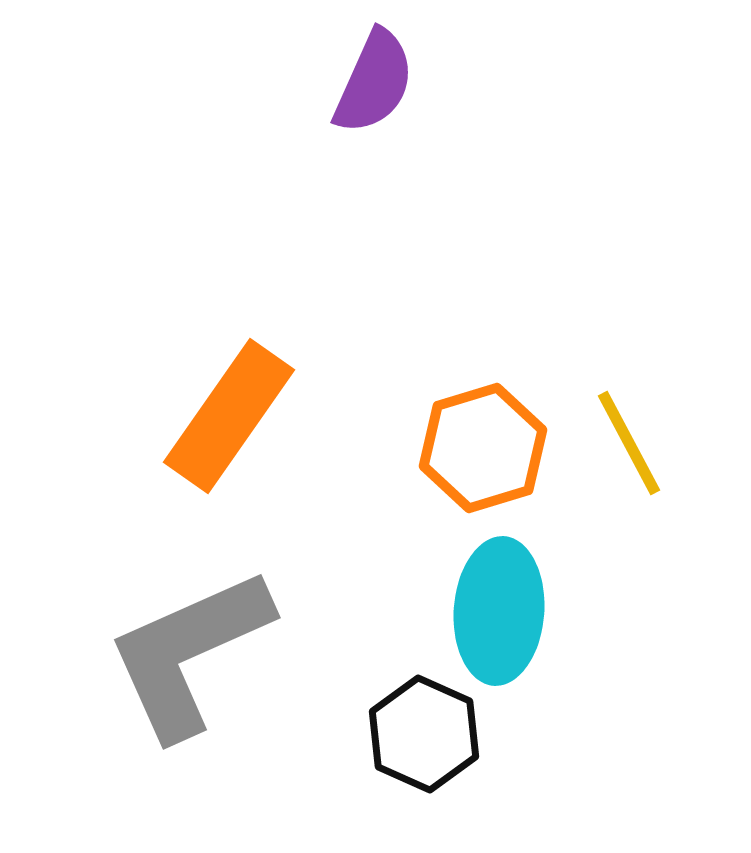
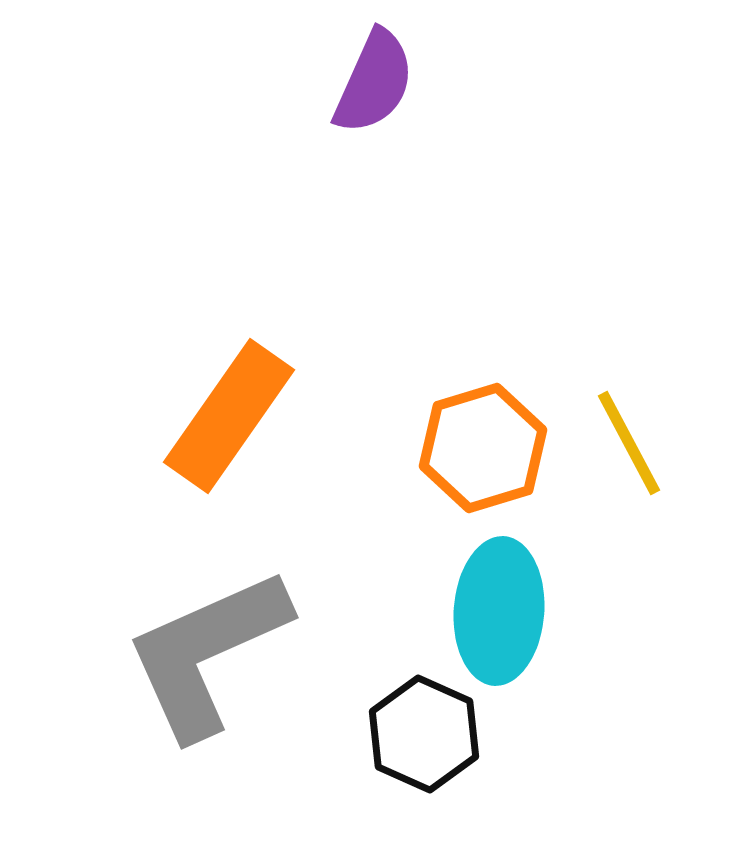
gray L-shape: moved 18 px right
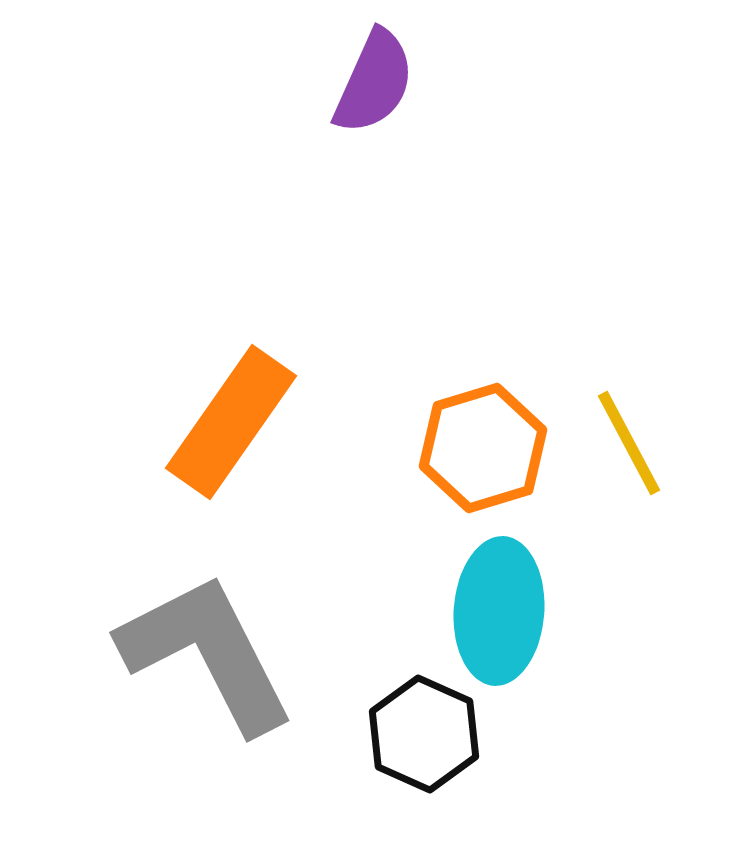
orange rectangle: moved 2 px right, 6 px down
gray L-shape: rotated 87 degrees clockwise
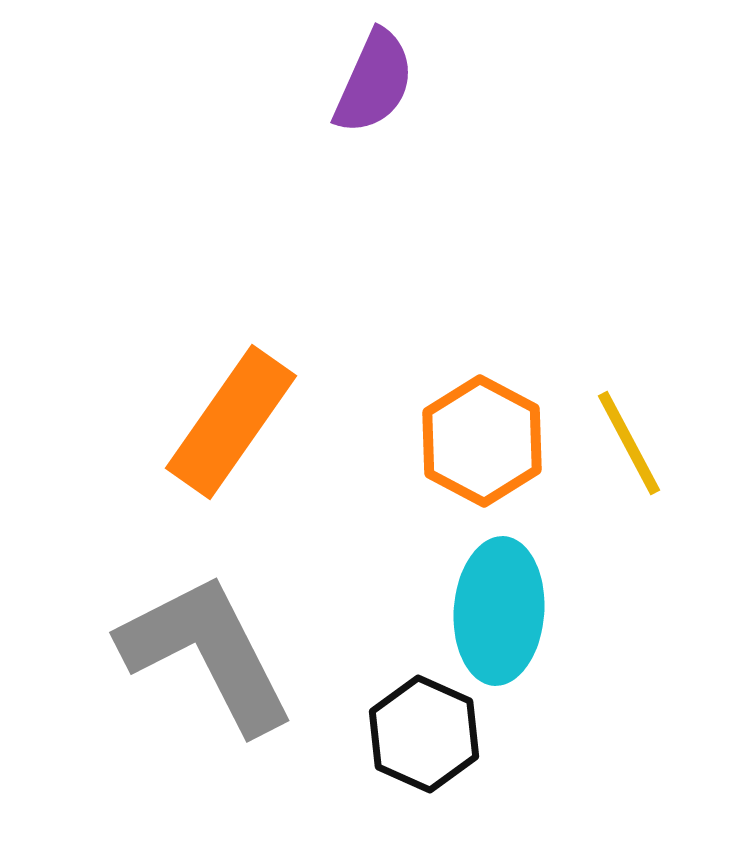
orange hexagon: moved 1 px left, 7 px up; rotated 15 degrees counterclockwise
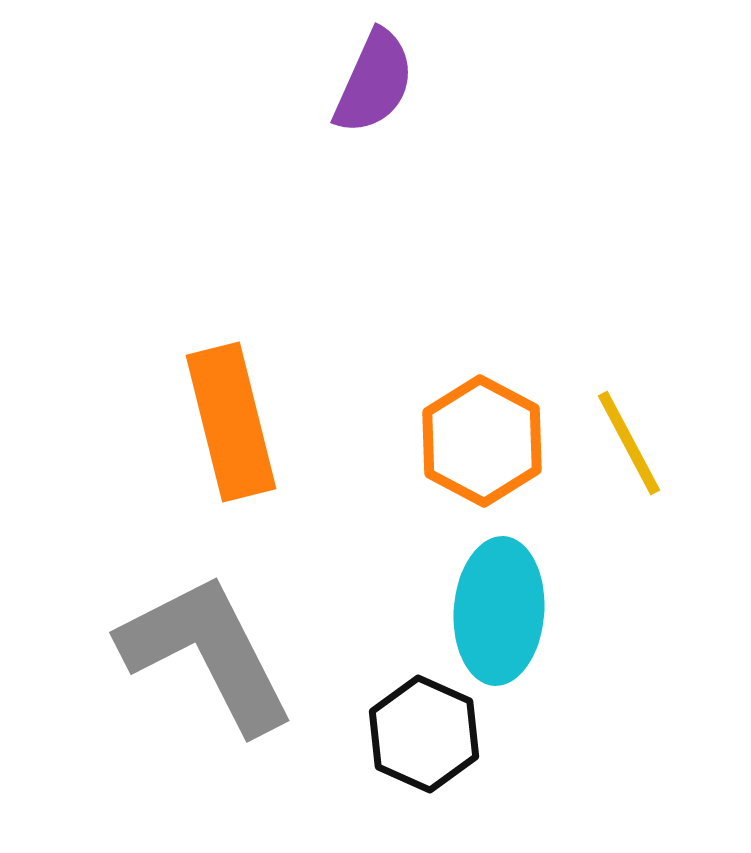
orange rectangle: rotated 49 degrees counterclockwise
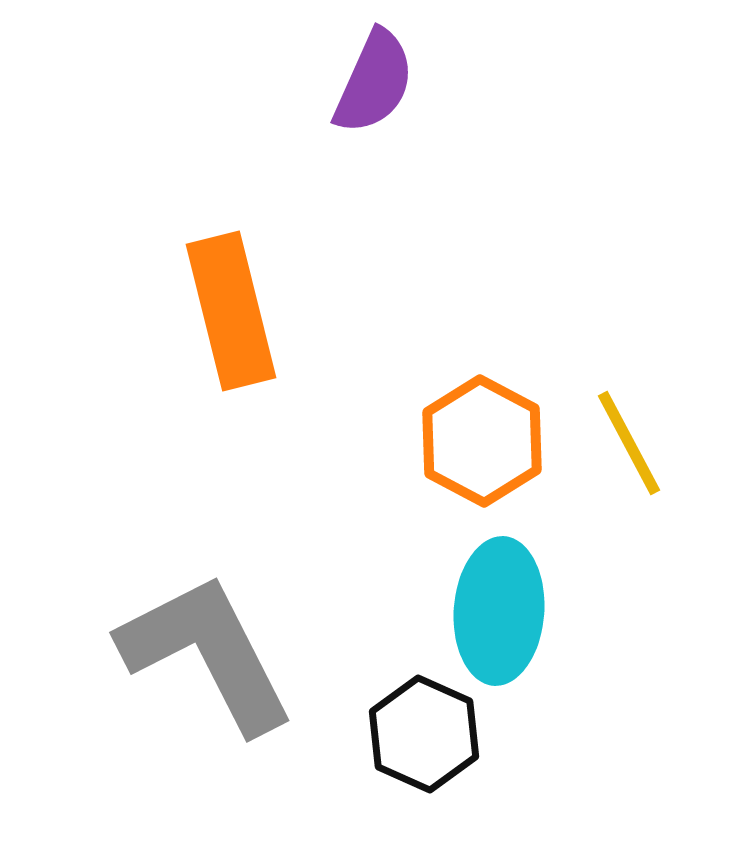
orange rectangle: moved 111 px up
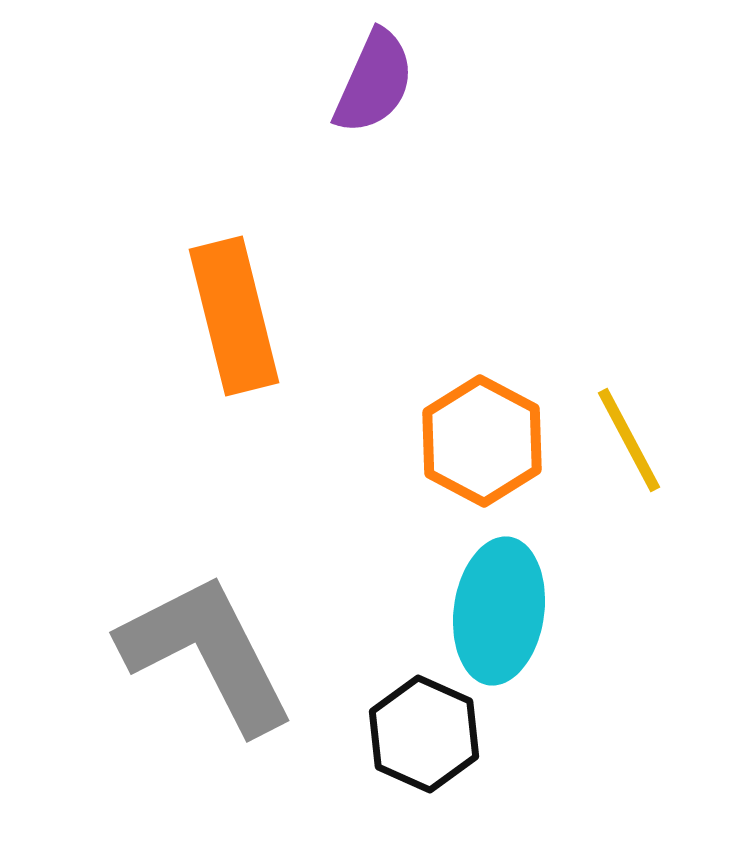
orange rectangle: moved 3 px right, 5 px down
yellow line: moved 3 px up
cyan ellipse: rotated 4 degrees clockwise
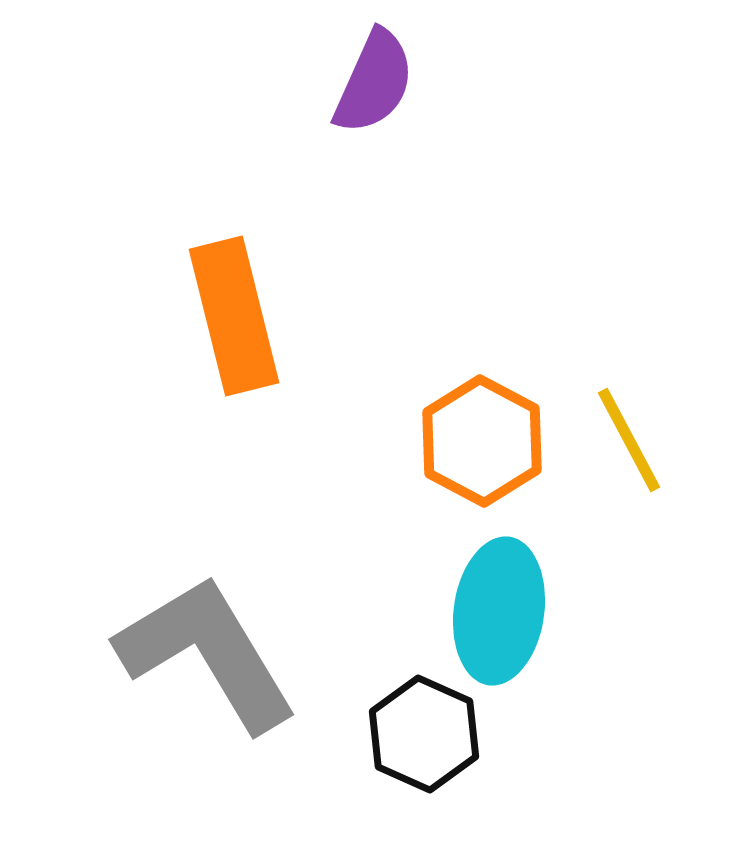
gray L-shape: rotated 4 degrees counterclockwise
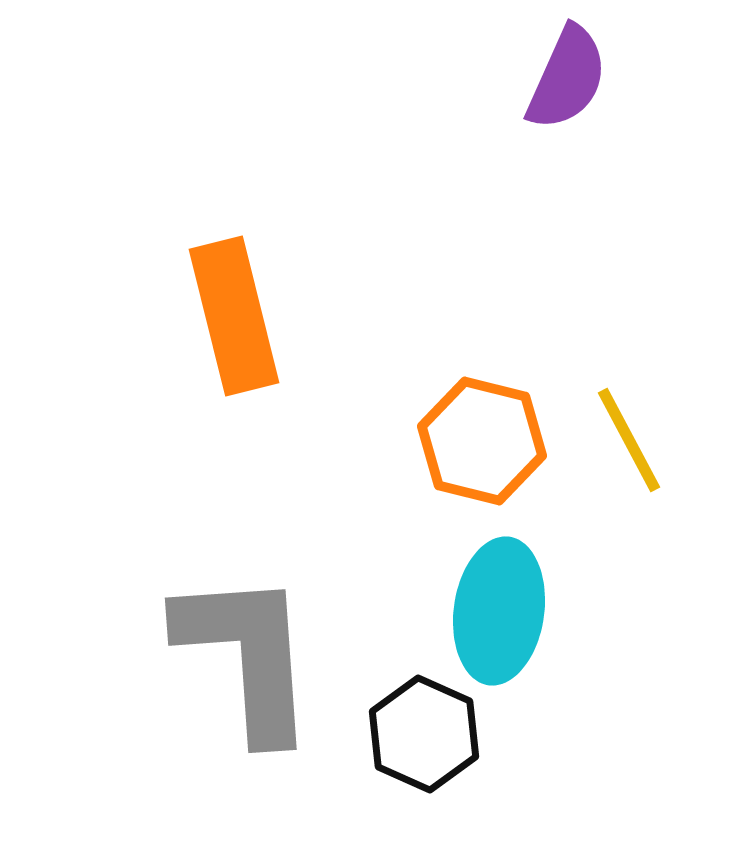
purple semicircle: moved 193 px right, 4 px up
orange hexagon: rotated 14 degrees counterclockwise
gray L-shape: moved 40 px right, 2 px down; rotated 27 degrees clockwise
